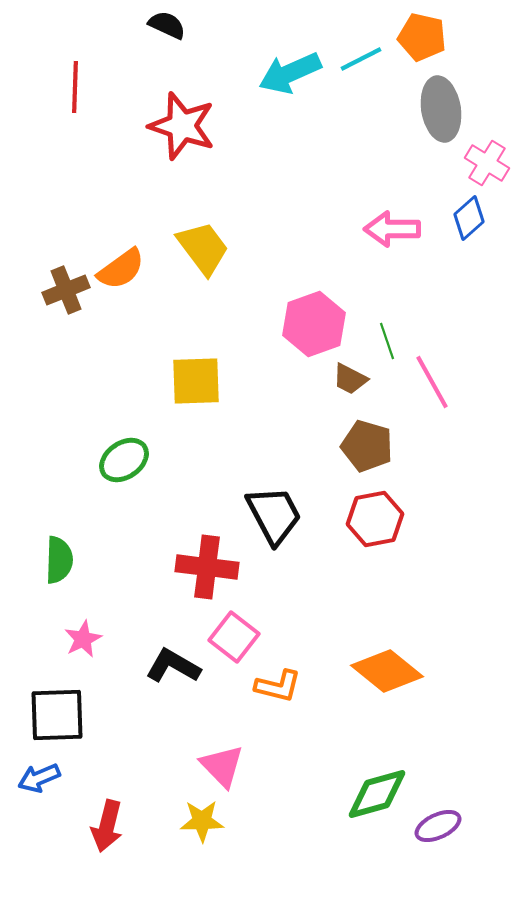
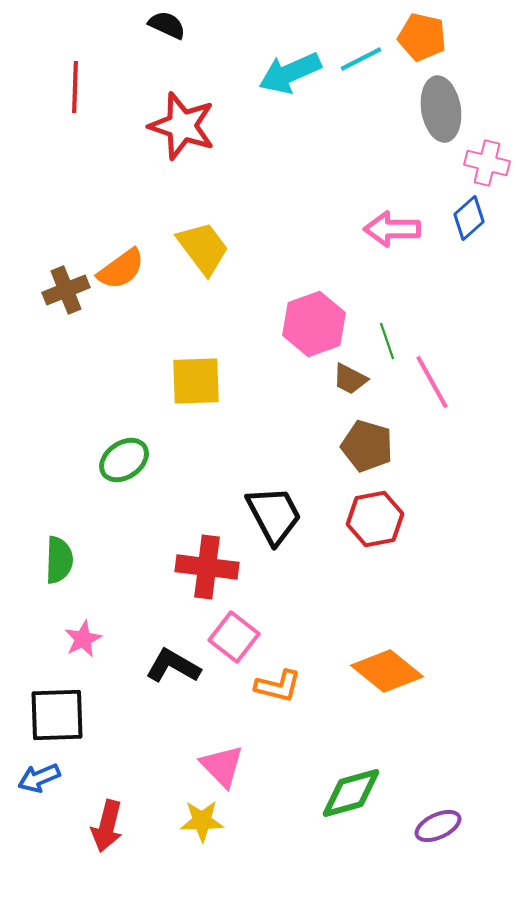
pink cross: rotated 18 degrees counterclockwise
green diamond: moved 26 px left, 1 px up
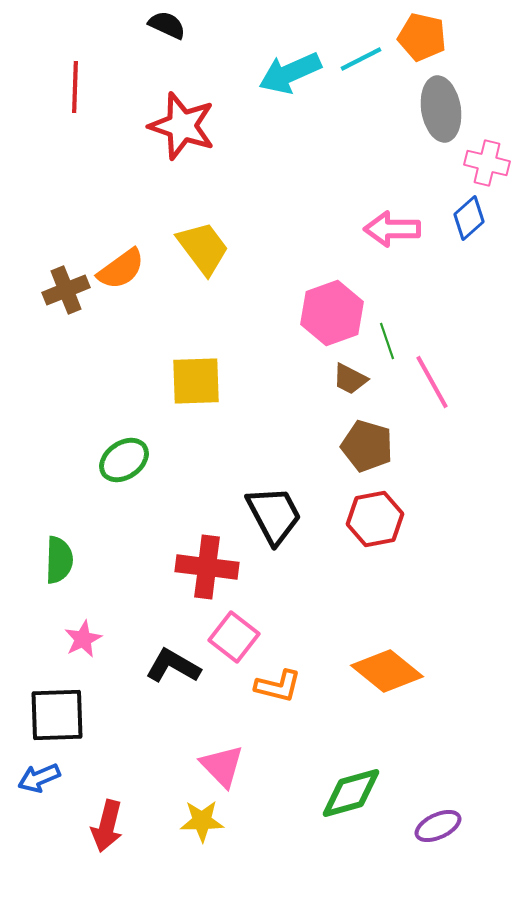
pink hexagon: moved 18 px right, 11 px up
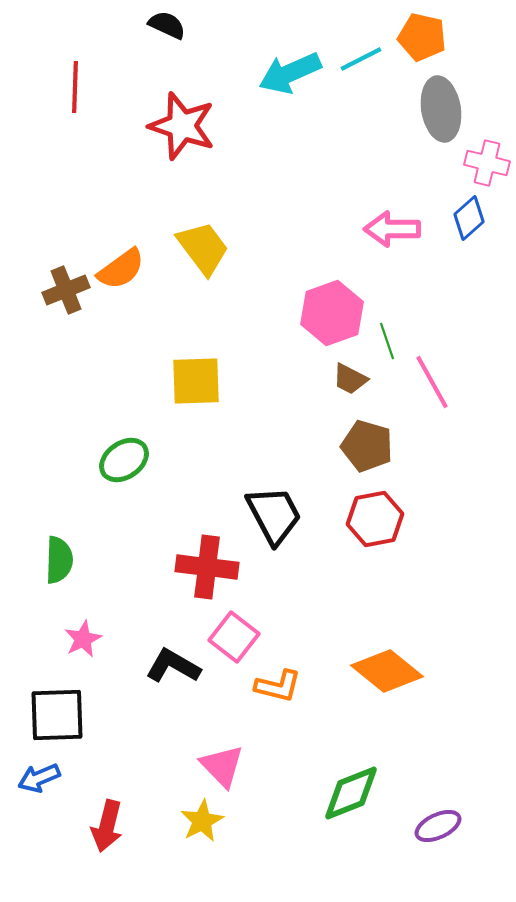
green diamond: rotated 6 degrees counterclockwise
yellow star: rotated 27 degrees counterclockwise
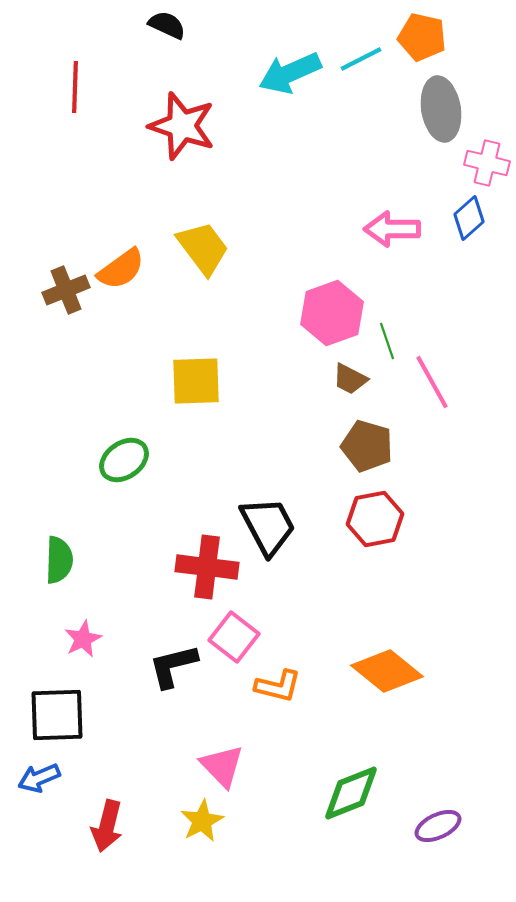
black trapezoid: moved 6 px left, 11 px down
black L-shape: rotated 44 degrees counterclockwise
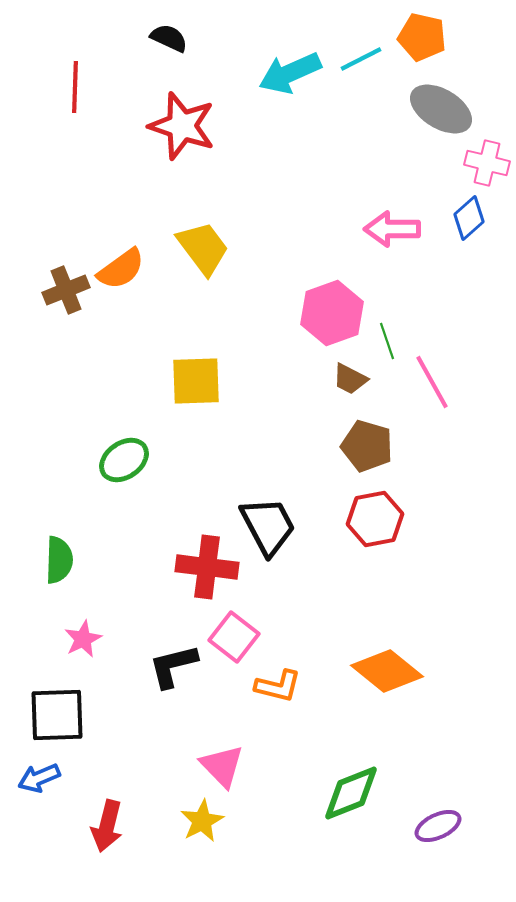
black semicircle: moved 2 px right, 13 px down
gray ellipse: rotated 50 degrees counterclockwise
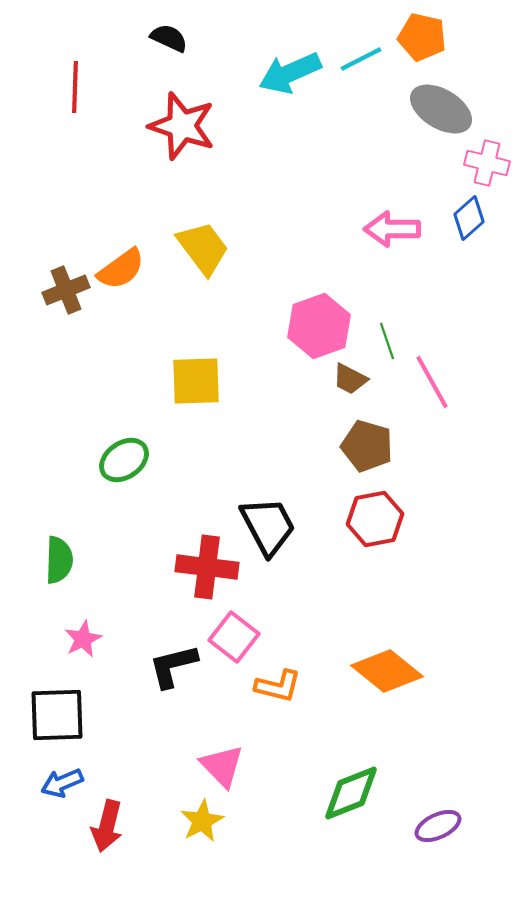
pink hexagon: moved 13 px left, 13 px down
blue arrow: moved 23 px right, 5 px down
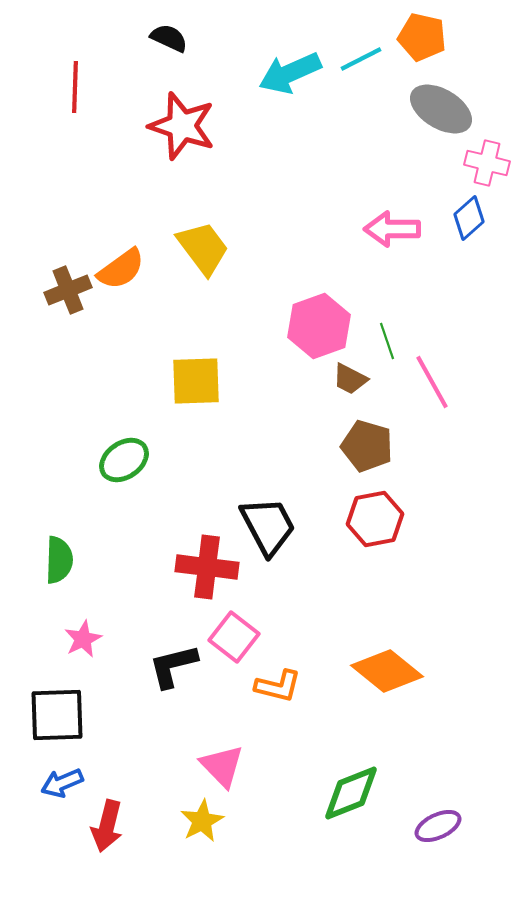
brown cross: moved 2 px right
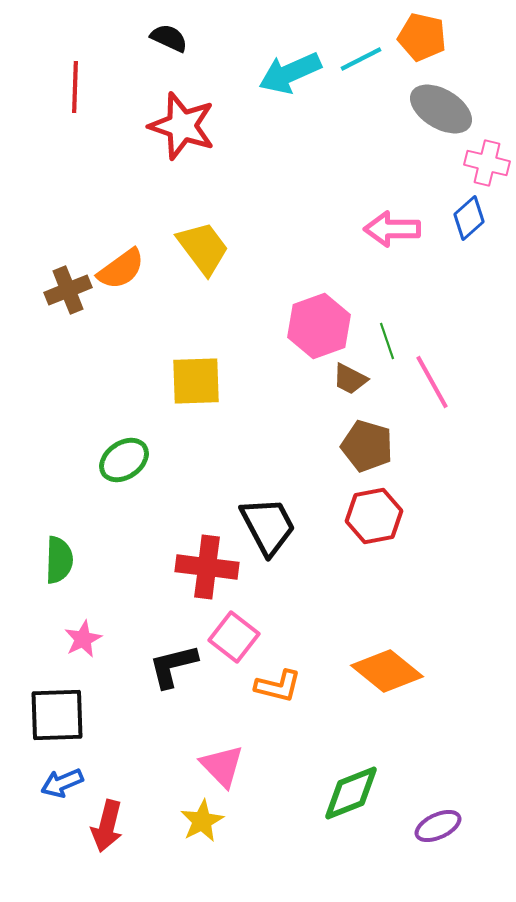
red hexagon: moved 1 px left, 3 px up
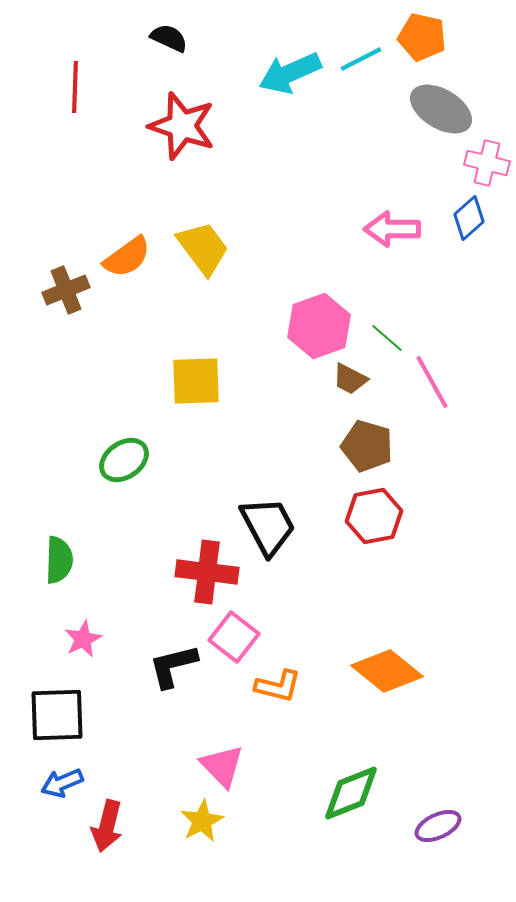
orange semicircle: moved 6 px right, 12 px up
brown cross: moved 2 px left
green line: moved 3 px up; rotated 30 degrees counterclockwise
red cross: moved 5 px down
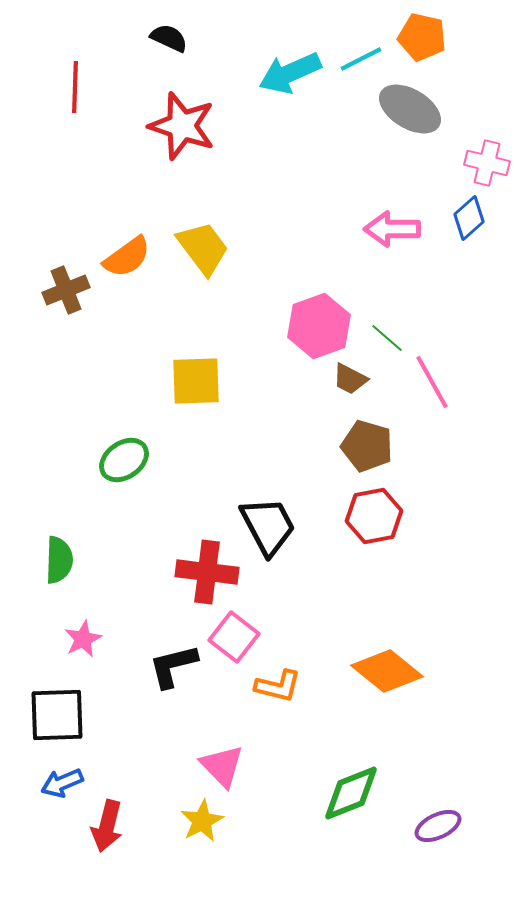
gray ellipse: moved 31 px left
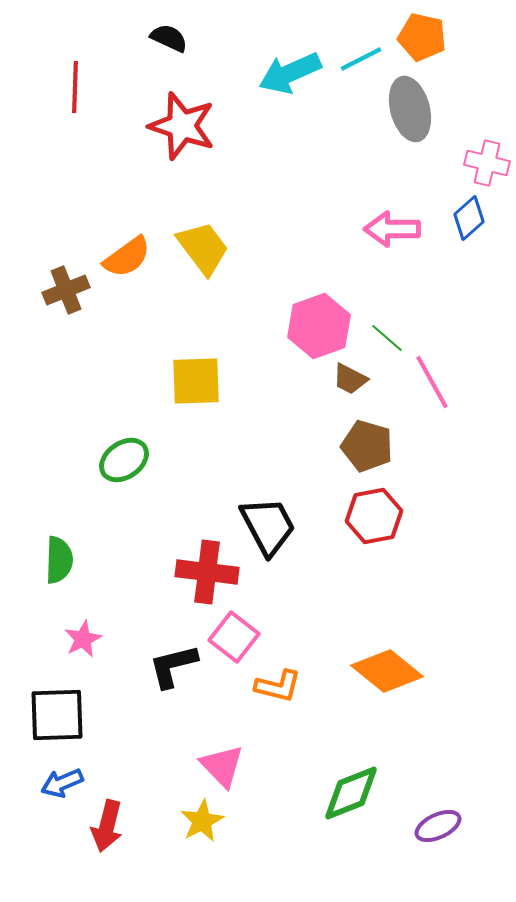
gray ellipse: rotated 44 degrees clockwise
